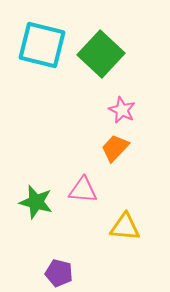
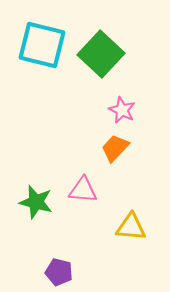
yellow triangle: moved 6 px right
purple pentagon: moved 1 px up
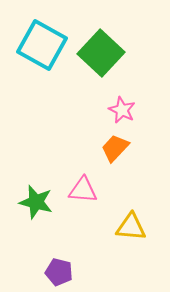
cyan square: rotated 15 degrees clockwise
green square: moved 1 px up
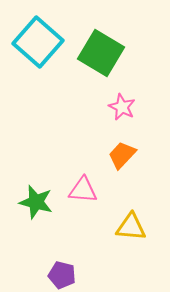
cyan square: moved 4 px left, 3 px up; rotated 12 degrees clockwise
green square: rotated 12 degrees counterclockwise
pink star: moved 3 px up
orange trapezoid: moved 7 px right, 7 px down
purple pentagon: moved 3 px right, 3 px down
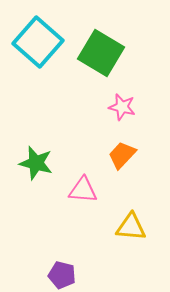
pink star: rotated 12 degrees counterclockwise
green star: moved 39 px up
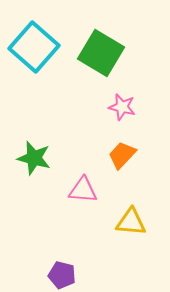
cyan square: moved 4 px left, 5 px down
green star: moved 2 px left, 5 px up
yellow triangle: moved 5 px up
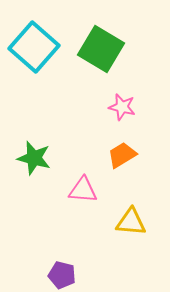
green square: moved 4 px up
orange trapezoid: rotated 16 degrees clockwise
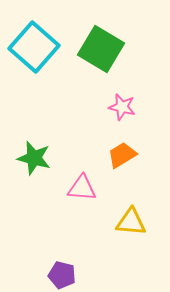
pink triangle: moved 1 px left, 2 px up
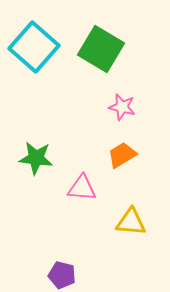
green star: moved 2 px right; rotated 8 degrees counterclockwise
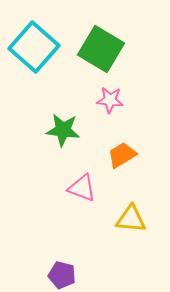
pink star: moved 12 px left, 7 px up; rotated 8 degrees counterclockwise
green star: moved 27 px right, 28 px up
pink triangle: rotated 16 degrees clockwise
yellow triangle: moved 3 px up
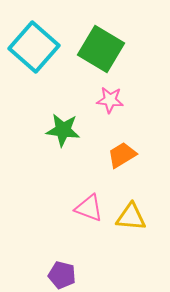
pink triangle: moved 7 px right, 20 px down
yellow triangle: moved 2 px up
